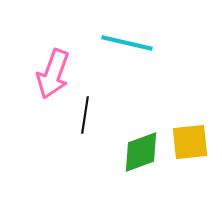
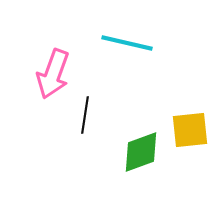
yellow square: moved 12 px up
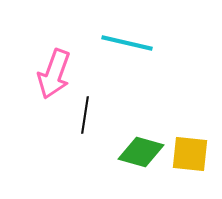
pink arrow: moved 1 px right
yellow square: moved 24 px down; rotated 12 degrees clockwise
green diamond: rotated 36 degrees clockwise
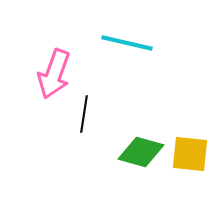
black line: moved 1 px left, 1 px up
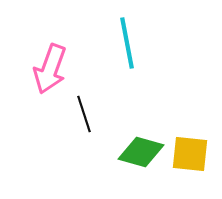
cyan line: rotated 66 degrees clockwise
pink arrow: moved 4 px left, 5 px up
black line: rotated 27 degrees counterclockwise
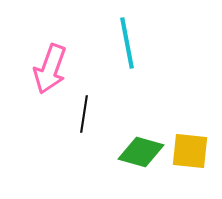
black line: rotated 27 degrees clockwise
yellow square: moved 3 px up
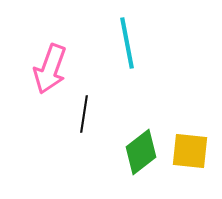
green diamond: rotated 54 degrees counterclockwise
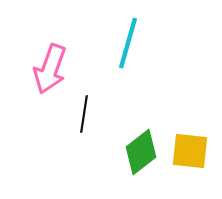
cyan line: moved 1 px right; rotated 27 degrees clockwise
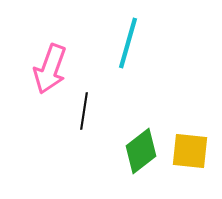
black line: moved 3 px up
green diamond: moved 1 px up
